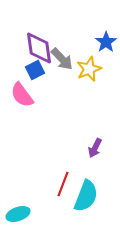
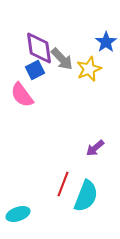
purple arrow: rotated 24 degrees clockwise
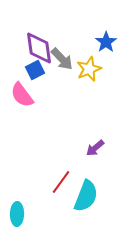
red line: moved 2 px left, 2 px up; rotated 15 degrees clockwise
cyan ellipse: moved 1 px left; rotated 70 degrees counterclockwise
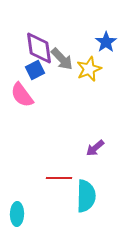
red line: moved 2 px left, 4 px up; rotated 55 degrees clockwise
cyan semicircle: rotated 20 degrees counterclockwise
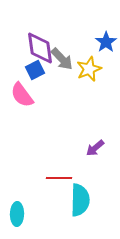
purple diamond: moved 1 px right
cyan semicircle: moved 6 px left, 4 px down
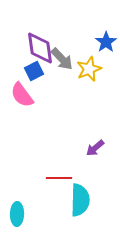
blue square: moved 1 px left, 1 px down
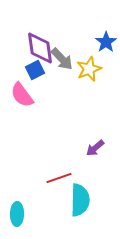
blue square: moved 1 px right, 1 px up
red line: rotated 20 degrees counterclockwise
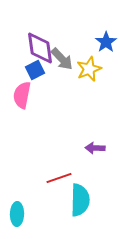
pink semicircle: rotated 48 degrees clockwise
purple arrow: rotated 42 degrees clockwise
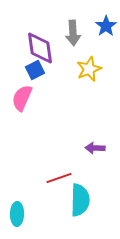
blue star: moved 16 px up
gray arrow: moved 11 px right, 26 px up; rotated 40 degrees clockwise
pink semicircle: moved 3 px down; rotated 12 degrees clockwise
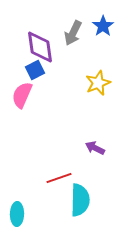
blue star: moved 3 px left
gray arrow: rotated 30 degrees clockwise
purple diamond: moved 1 px up
yellow star: moved 9 px right, 14 px down
pink semicircle: moved 3 px up
purple arrow: rotated 24 degrees clockwise
